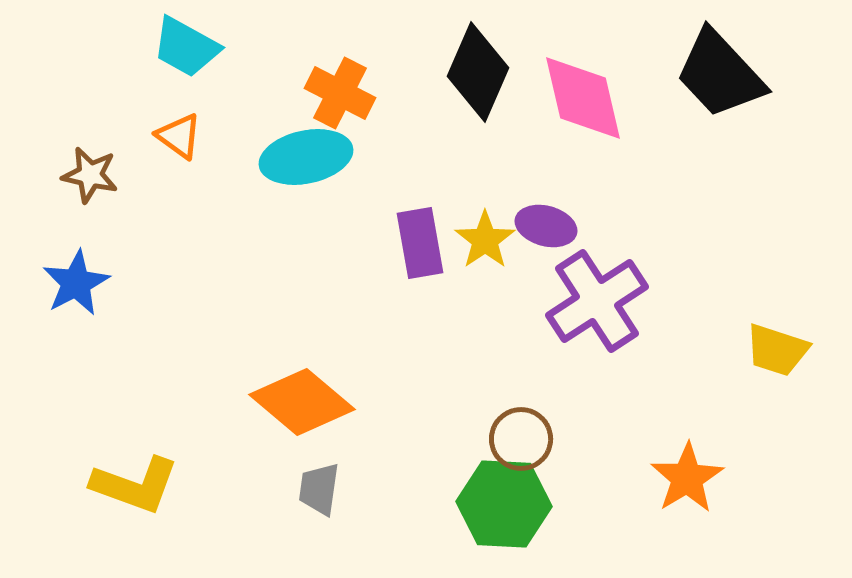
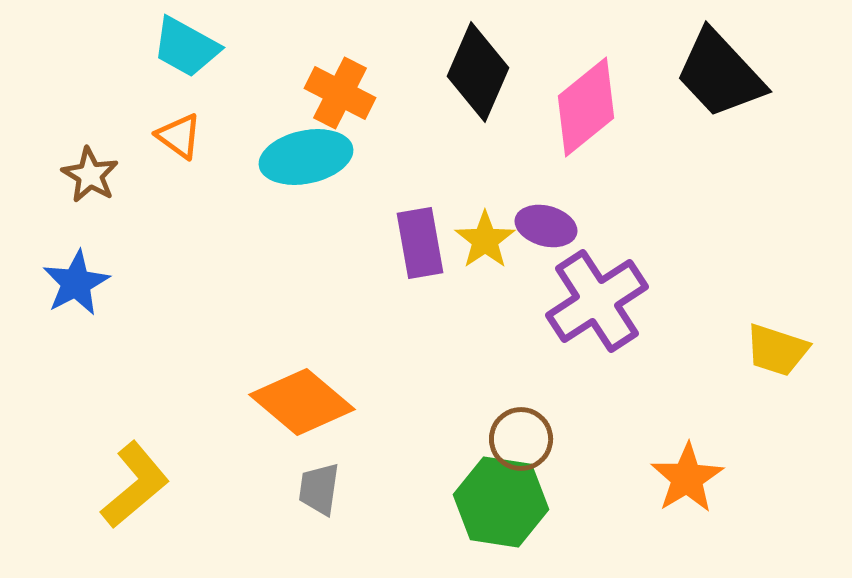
pink diamond: moved 3 px right, 9 px down; rotated 64 degrees clockwise
brown star: rotated 18 degrees clockwise
yellow L-shape: rotated 60 degrees counterclockwise
green hexagon: moved 3 px left, 2 px up; rotated 6 degrees clockwise
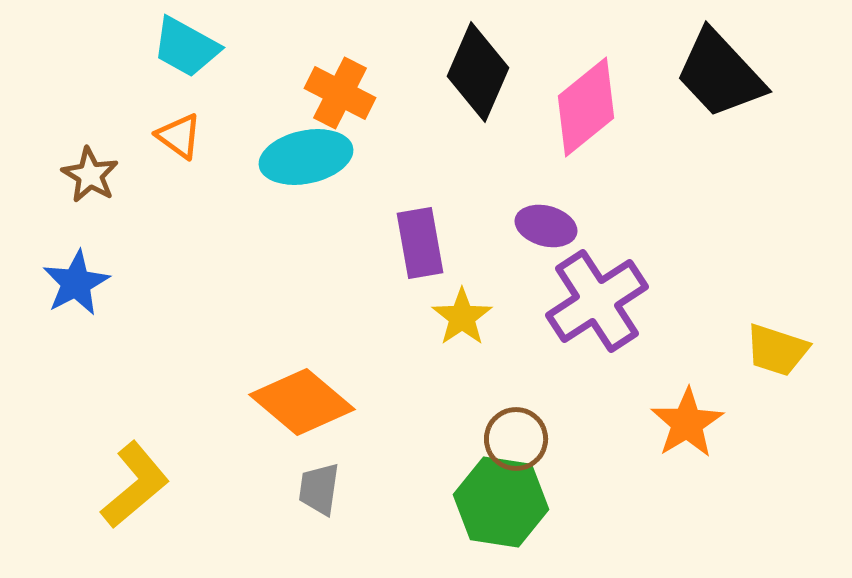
yellow star: moved 23 px left, 77 px down
brown circle: moved 5 px left
orange star: moved 55 px up
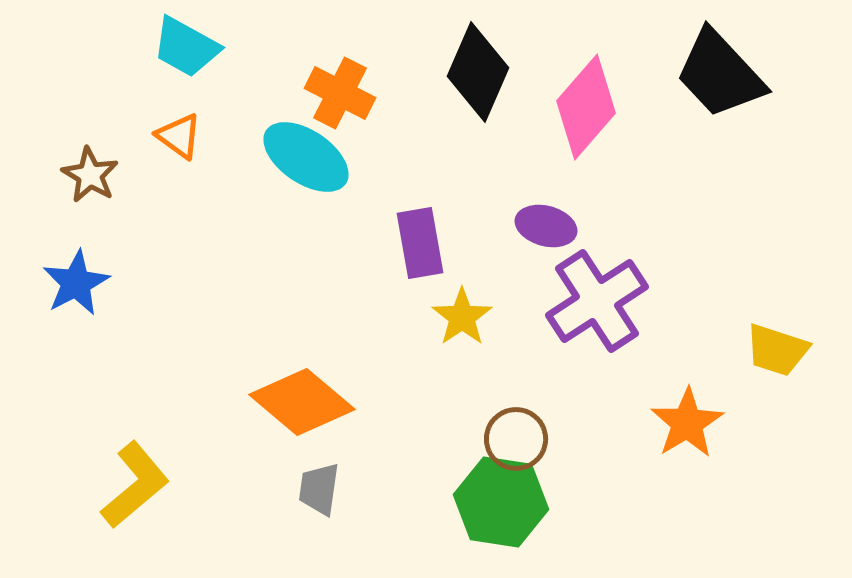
pink diamond: rotated 10 degrees counterclockwise
cyan ellipse: rotated 46 degrees clockwise
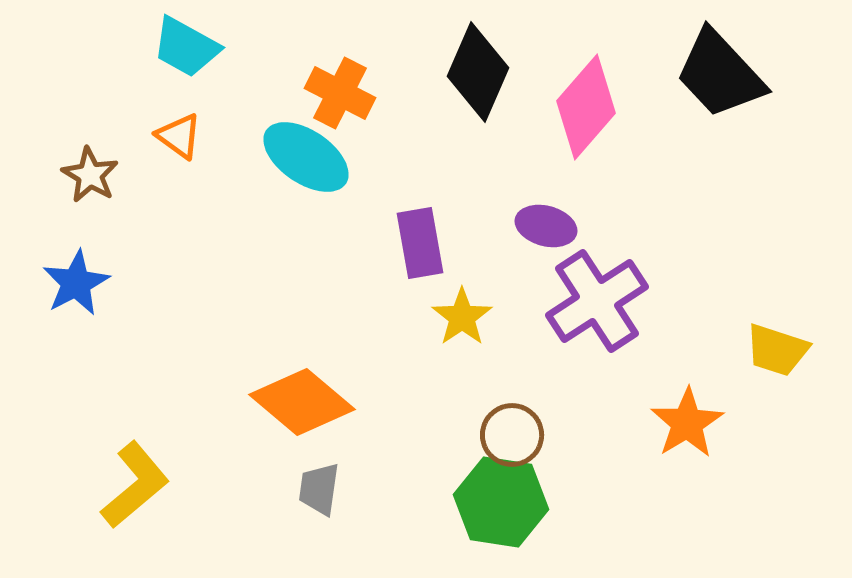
brown circle: moved 4 px left, 4 px up
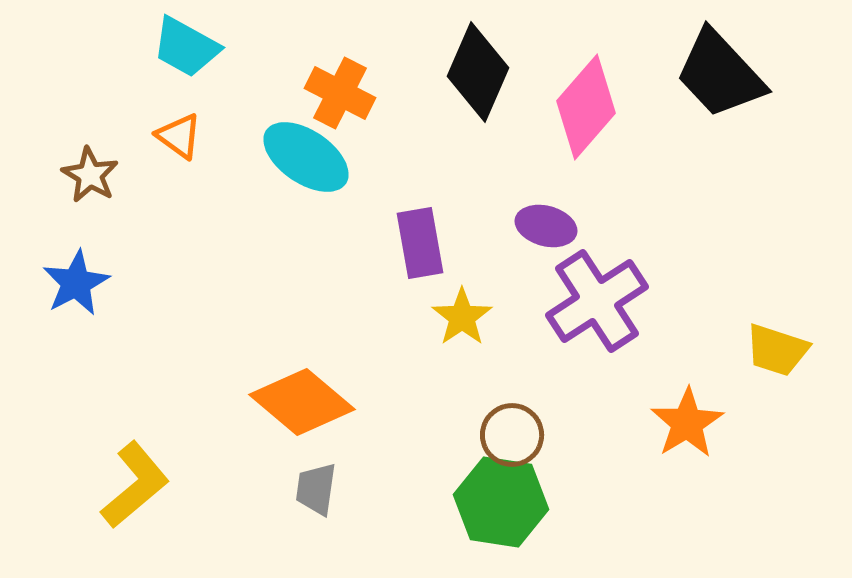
gray trapezoid: moved 3 px left
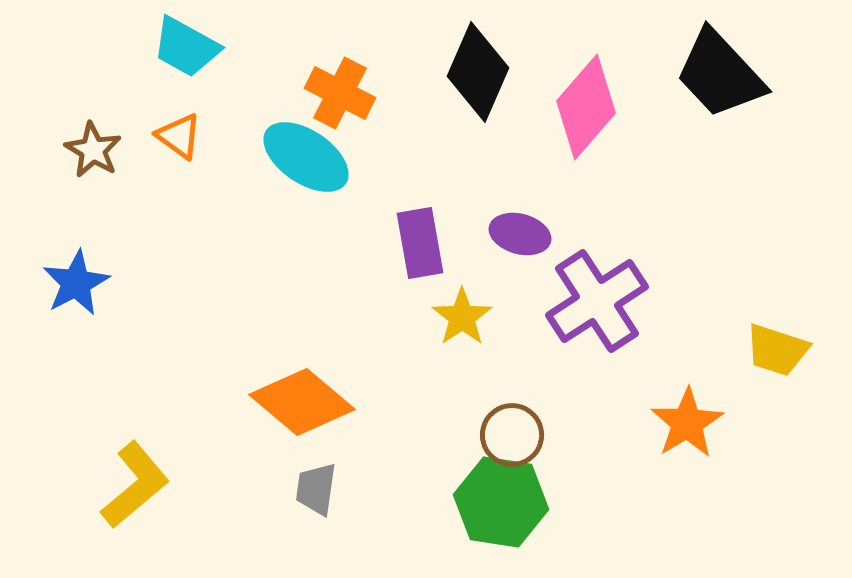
brown star: moved 3 px right, 25 px up
purple ellipse: moved 26 px left, 8 px down
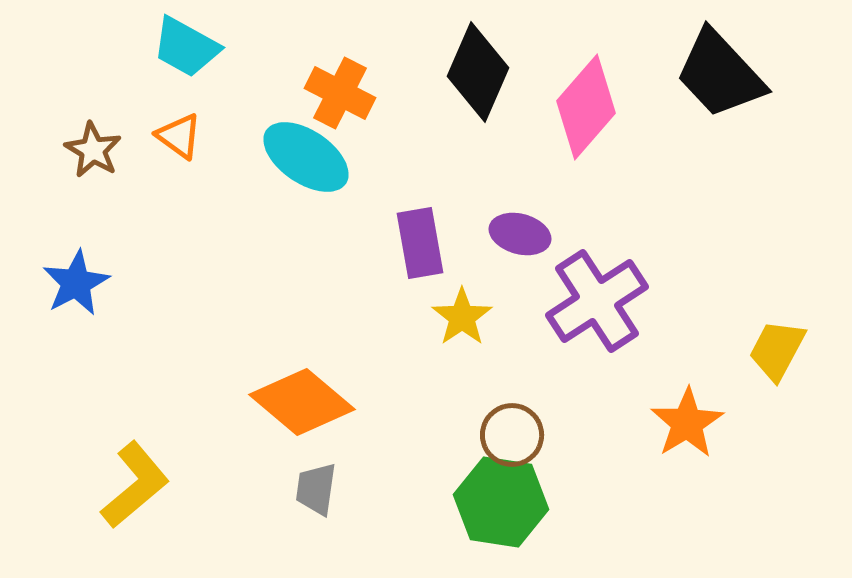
yellow trapezoid: rotated 100 degrees clockwise
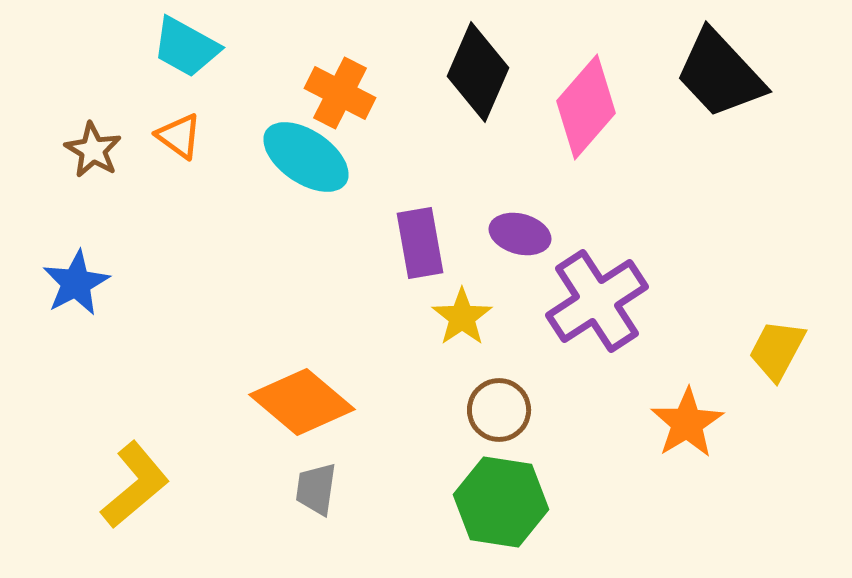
brown circle: moved 13 px left, 25 px up
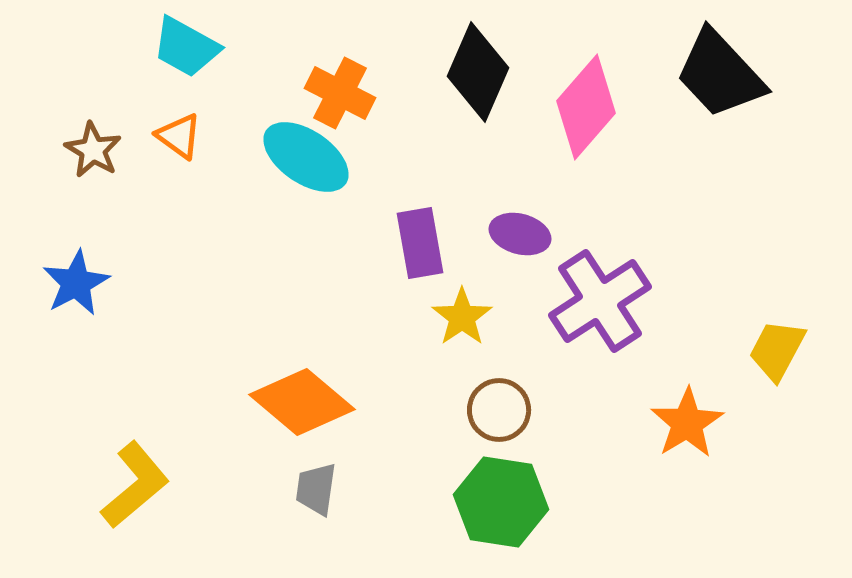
purple cross: moved 3 px right
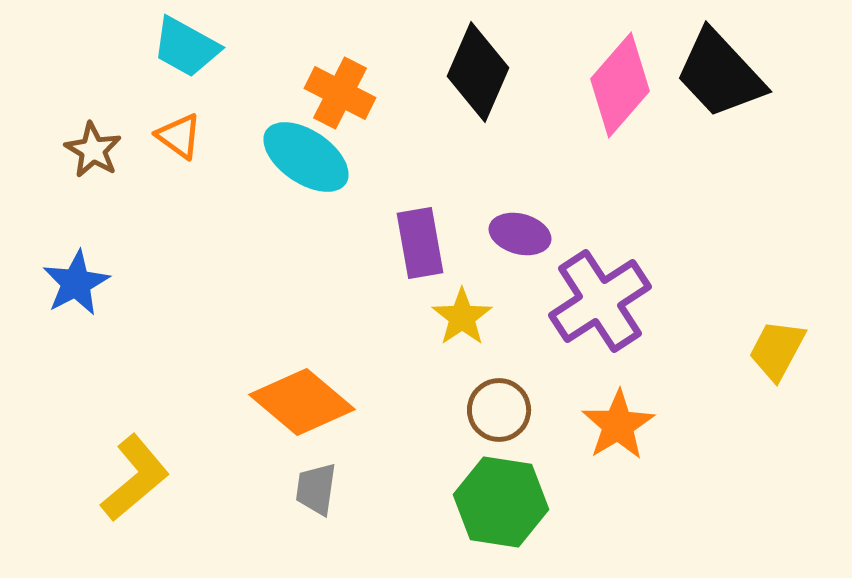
pink diamond: moved 34 px right, 22 px up
orange star: moved 69 px left, 2 px down
yellow L-shape: moved 7 px up
